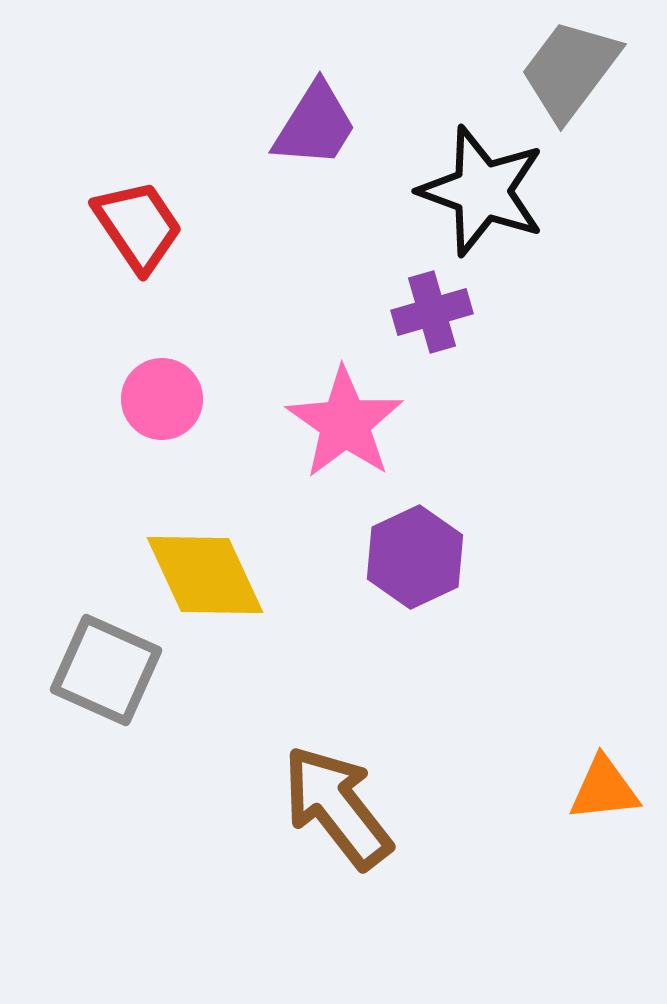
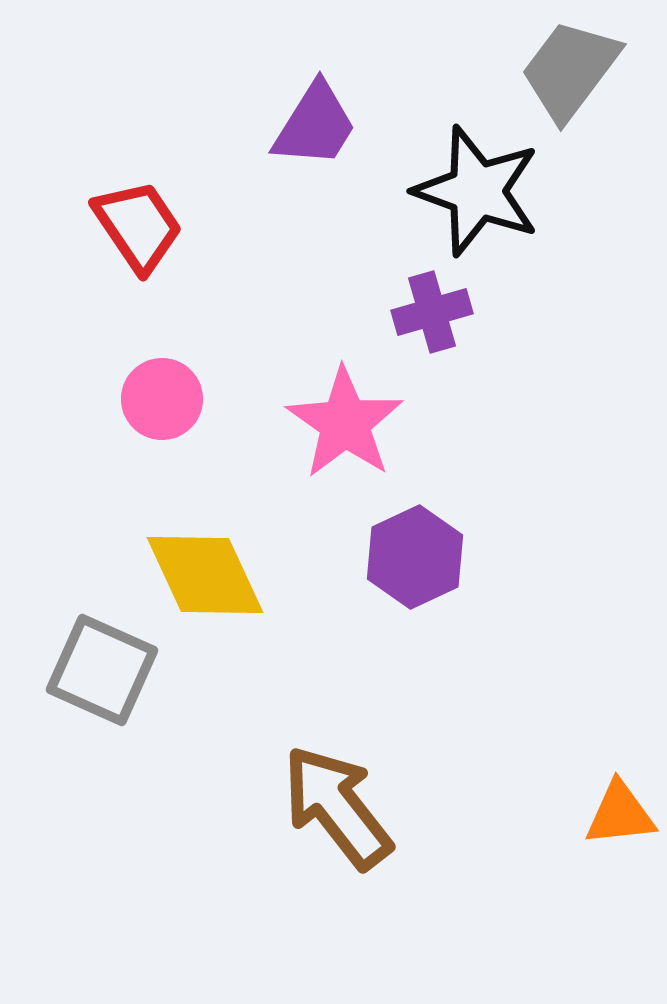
black star: moved 5 px left
gray square: moved 4 px left
orange triangle: moved 16 px right, 25 px down
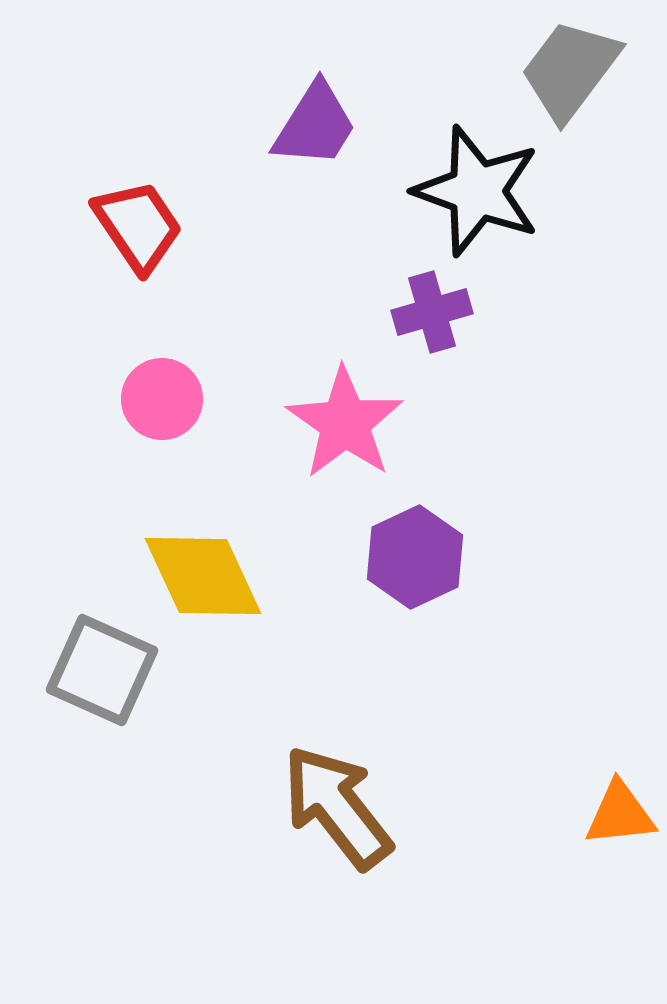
yellow diamond: moved 2 px left, 1 px down
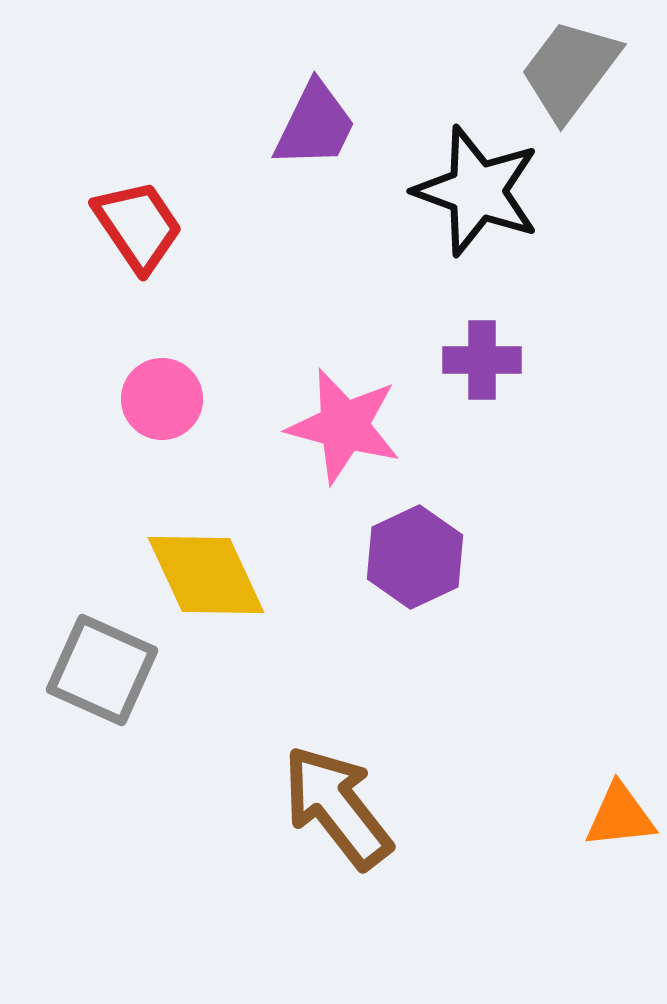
purple trapezoid: rotated 6 degrees counterclockwise
purple cross: moved 50 px right, 48 px down; rotated 16 degrees clockwise
pink star: moved 1 px left, 3 px down; rotated 20 degrees counterclockwise
yellow diamond: moved 3 px right, 1 px up
orange triangle: moved 2 px down
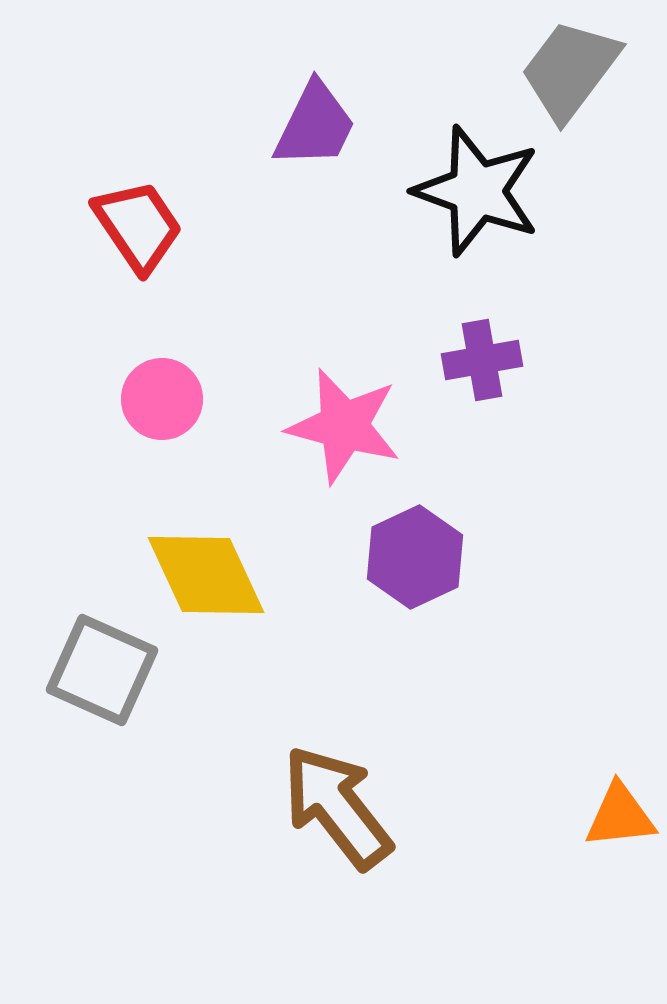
purple cross: rotated 10 degrees counterclockwise
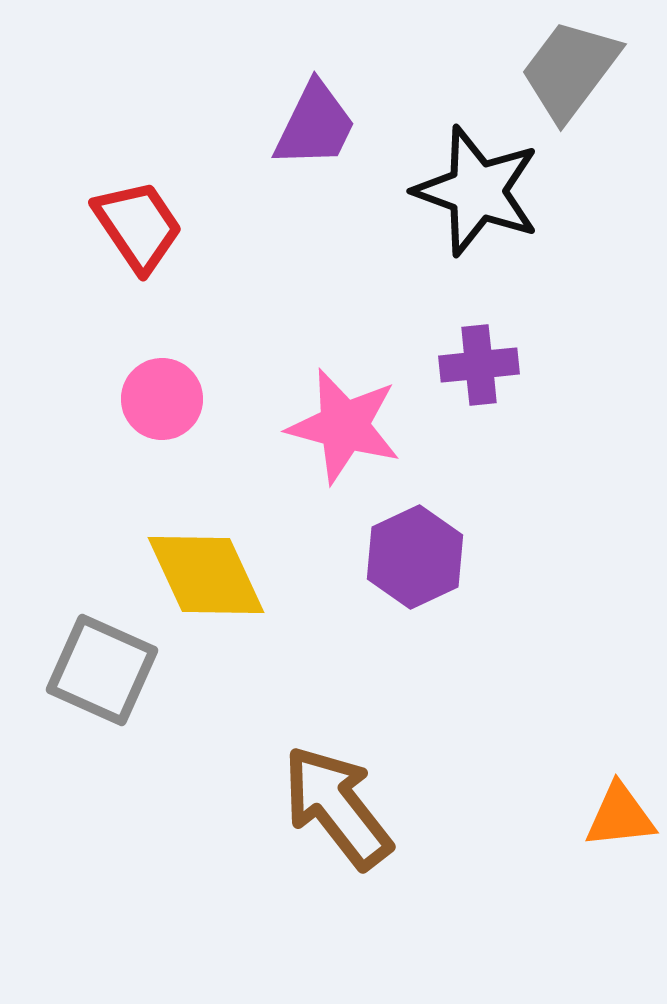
purple cross: moved 3 px left, 5 px down; rotated 4 degrees clockwise
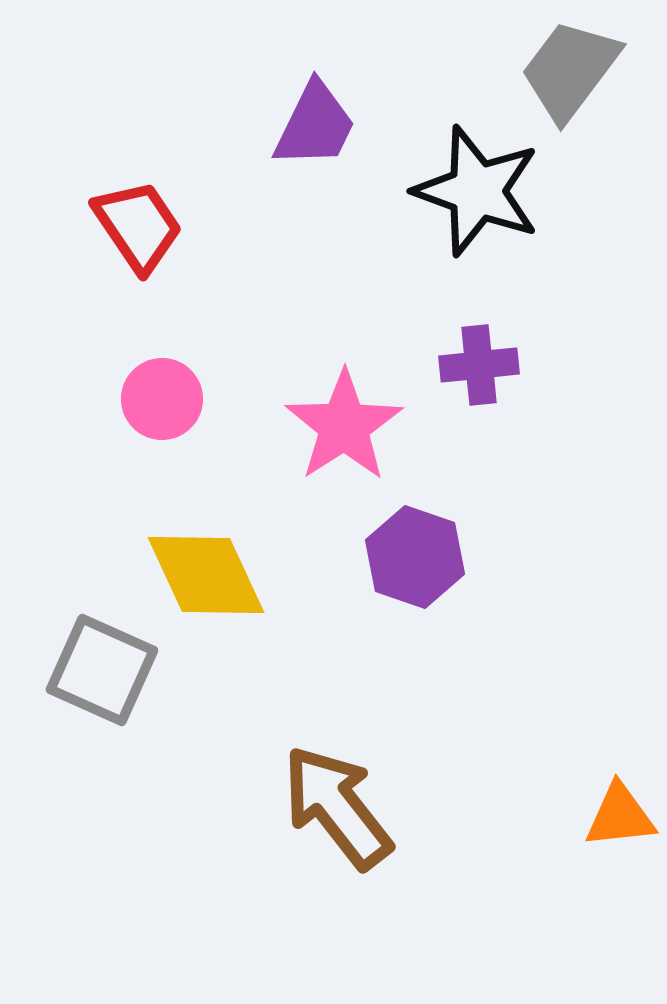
pink star: rotated 24 degrees clockwise
purple hexagon: rotated 16 degrees counterclockwise
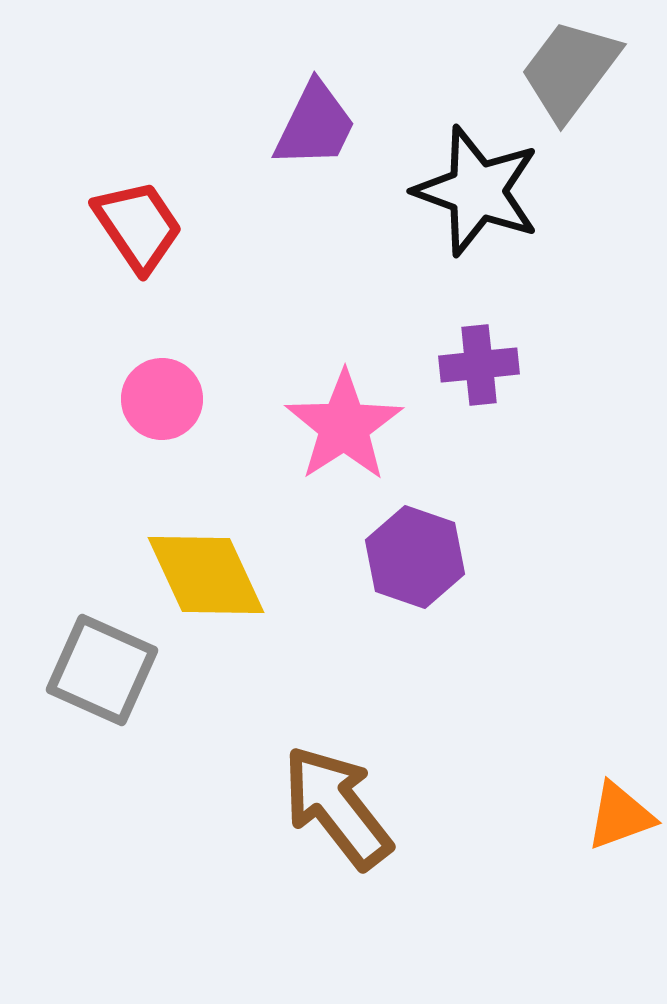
orange triangle: rotated 14 degrees counterclockwise
